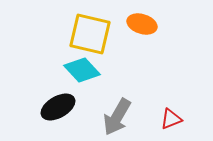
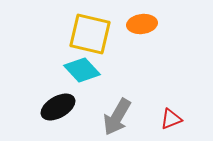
orange ellipse: rotated 24 degrees counterclockwise
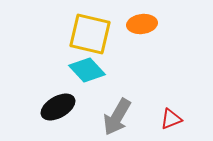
cyan diamond: moved 5 px right
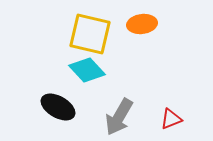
black ellipse: rotated 60 degrees clockwise
gray arrow: moved 2 px right
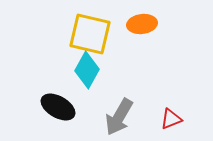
cyan diamond: rotated 72 degrees clockwise
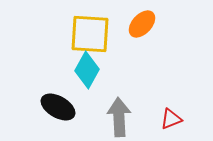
orange ellipse: rotated 40 degrees counterclockwise
yellow square: rotated 9 degrees counterclockwise
gray arrow: rotated 147 degrees clockwise
